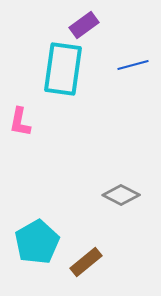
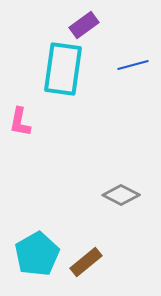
cyan pentagon: moved 12 px down
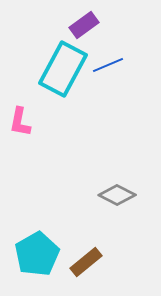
blue line: moved 25 px left; rotated 8 degrees counterclockwise
cyan rectangle: rotated 20 degrees clockwise
gray diamond: moved 4 px left
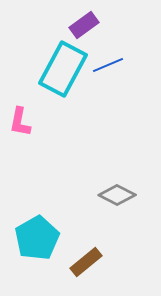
cyan pentagon: moved 16 px up
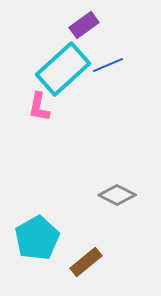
cyan rectangle: rotated 20 degrees clockwise
pink L-shape: moved 19 px right, 15 px up
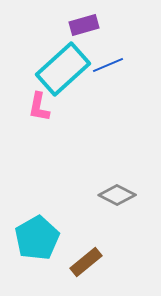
purple rectangle: rotated 20 degrees clockwise
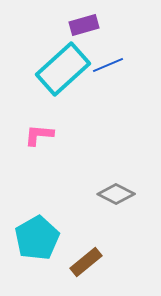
pink L-shape: moved 28 px down; rotated 84 degrees clockwise
gray diamond: moved 1 px left, 1 px up
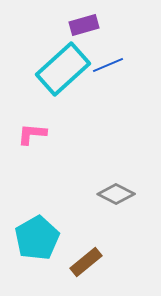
pink L-shape: moved 7 px left, 1 px up
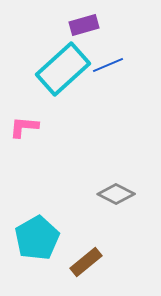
pink L-shape: moved 8 px left, 7 px up
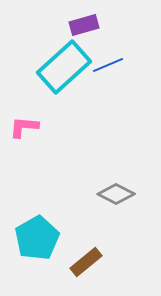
cyan rectangle: moved 1 px right, 2 px up
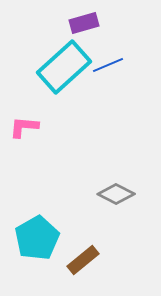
purple rectangle: moved 2 px up
brown rectangle: moved 3 px left, 2 px up
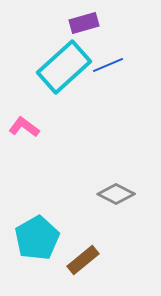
pink L-shape: rotated 32 degrees clockwise
